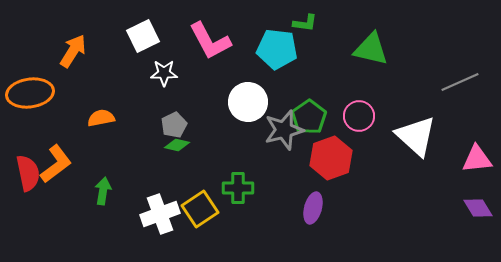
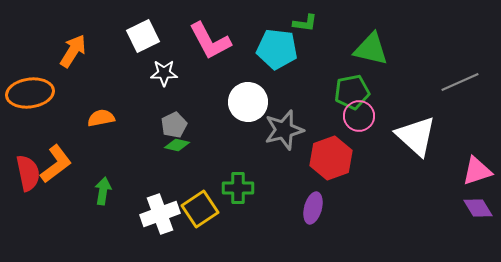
green pentagon: moved 43 px right, 25 px up; rotated 24 degrees clockwise
pink triangle: moved 12 px down; rotated 12 degrees counterclockwise
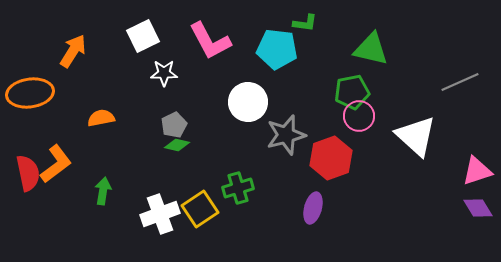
gray star: moved 2 px right, 5 px down
green cross: rotated 16 degrees counterclockwise
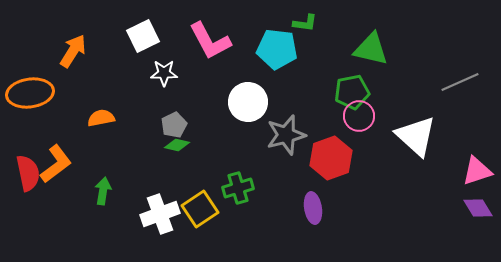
purple ellipse: rotated 24 degrees counterclockwise
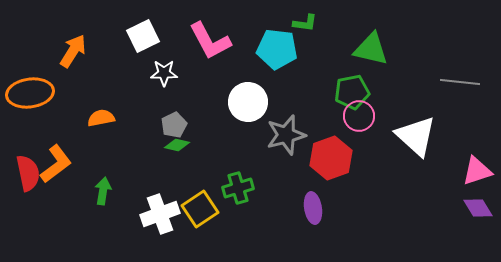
gray line: rotated 30 degrees clockwise
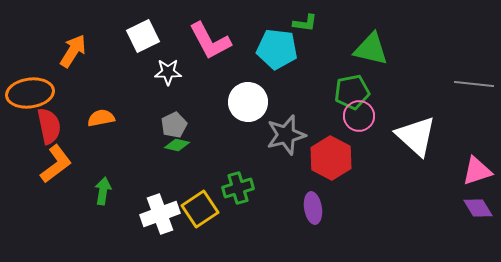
white star: moved 4 px right, 1 px up
gray line: moved 14 px right, 2 px down
red hexagon: rotated 12 degrees counterclockwise
red semicircle: moved 21 px right, 47 px up
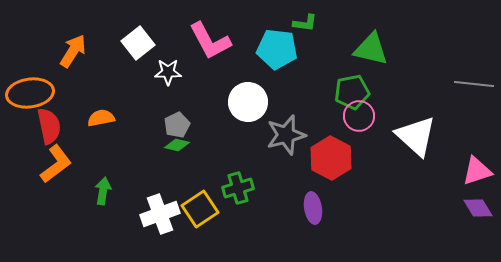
white square: moved 5 px left, 7 px down; rotated 12 degrees counterclockwise
gray pentagon: moved 3 px right
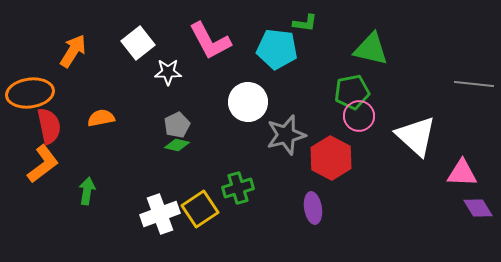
orange L-shape: moved 13 px left
pink triangle: moved 15 px left, 2 px down; rotated 20 degrees clockwise
green arrow: moved 16 px left
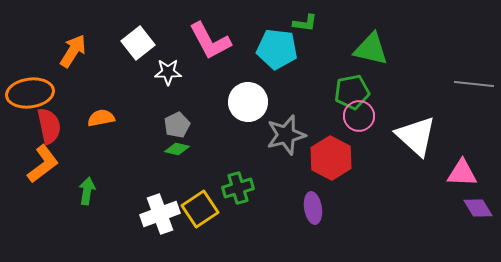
green diamond: moved 4 px down
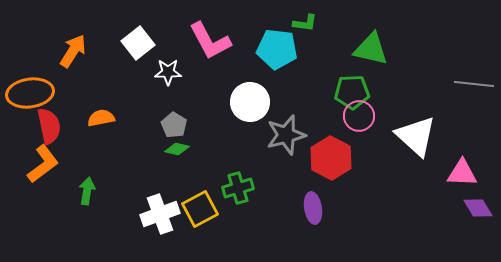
green pentagon: rotated 8 degrees clockwise
white circle: moved 2 px right
gray pentagon: moved 3 px left; rotated 15 degrees counterclockwise
yellow square: rotated 6 degrees clockwise
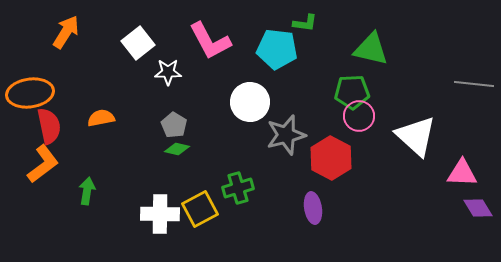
orange arrow: moved 7 px left, 19 px up
white cross: rotated 21 degrees clockwise
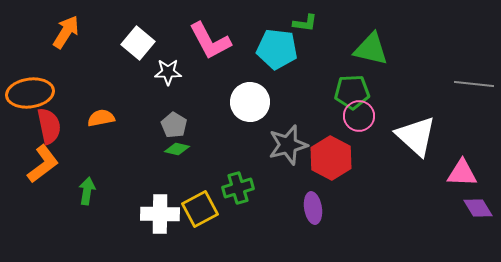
white square: rotated 12 degrees counterclockwise
gray star: moved 2 px right, 10 px down
